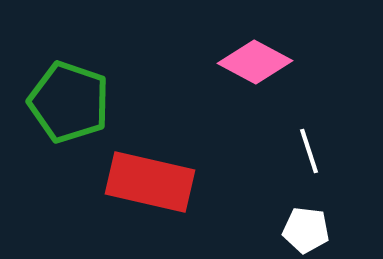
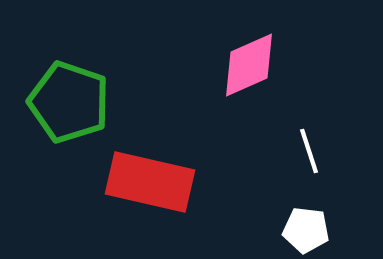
pink diamond: moved 6 px left, 3 px down; rotated 52 degrees counterclockwise
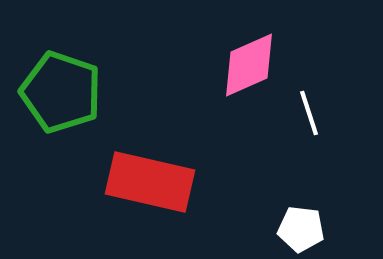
green pentagon: moved 8 px left, 10 px up
white line: moved 38 px up
white pentagon: moved 5 px left, 1 px up
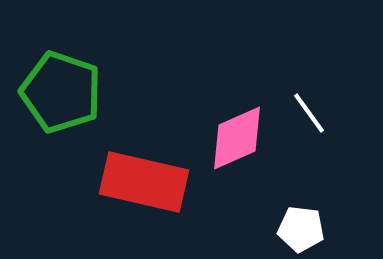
pink diamond: moved 12 px left, 73 px down
white line: rotated 18 degrees counterclockwise
red rectangle: moved 6 px left
